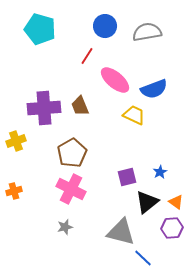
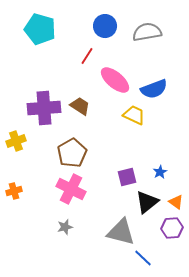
brown trapezoid: rotated 145 degrees clockwise
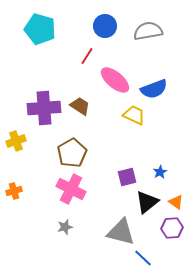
gray semicircle: moved 1 px right, 1 px up
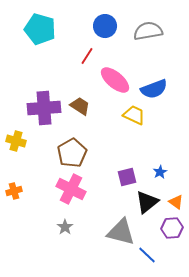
yellow cross: rotated 36 degrees clockwise
gray star: rotated 21 degrees counterclockwise
blue line: moved 4 px right, 3 px up
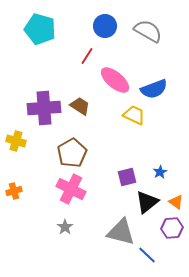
gray semicircle: rotated 40 degrees clockwise
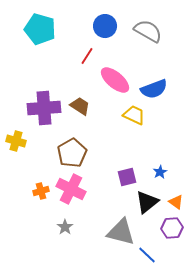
orange cross: moved 27 px right
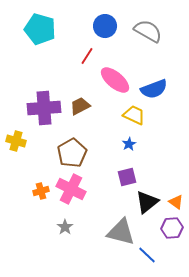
brown trapezoid: rotated 60 degrees counterclockwise
blue star: moved 31 px left, 28 px up
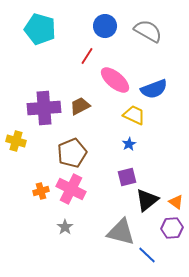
brown pentagon: rotated 8 degrees clockwise
black triangle: moved 2 px up
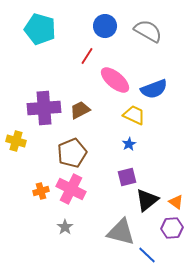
brown trapezoid: moved 4 px down
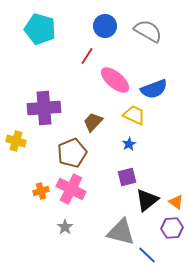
brown trapezoid: moved 13 px right, 12 px down; rotated 20 degrees counterclockwise
